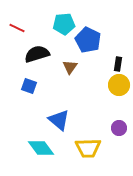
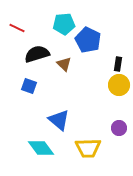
brown triangle: moved 6 px left, 3 px up; rotated 21 degrees counterclockwise
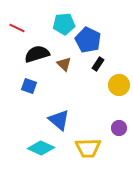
black rectangle: moved 20 px left; rotated 24 degrees clockwise
cyan diamond: rotated 28 degrees counterclockwise
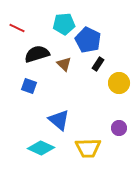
yellow circle: moved 2 px up
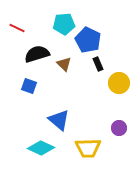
black rectangle: rotated 56 degrees counterclockwise
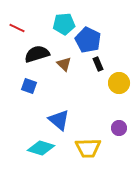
cyan diamond: rotated 8 degrees counterclockwise
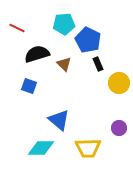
cyan diamond: rotated 16 degrees counterclockwise
